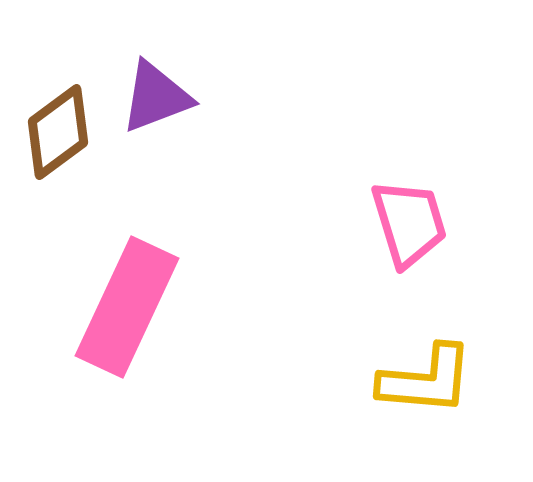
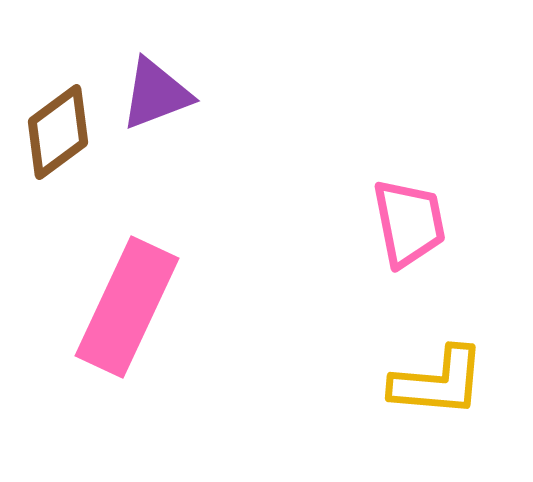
purple triangle: moved 3 px up
pink trapezoid: rotated 6 degrees clockwise
yellow L-shape: moved 12 px right, 2 px down
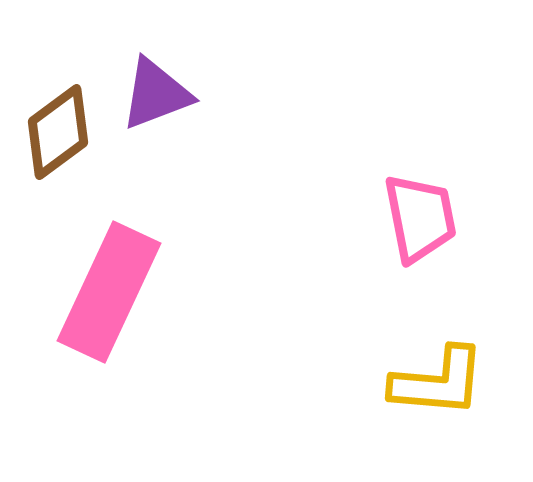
pink trapezoid: moved 11 px right, 5 px up
pink rectangle: moved 18 px left, 15 px up
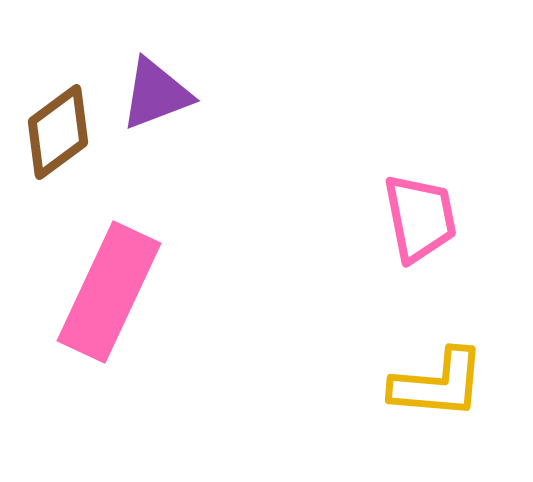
yellow L-shape: moved 2 px down
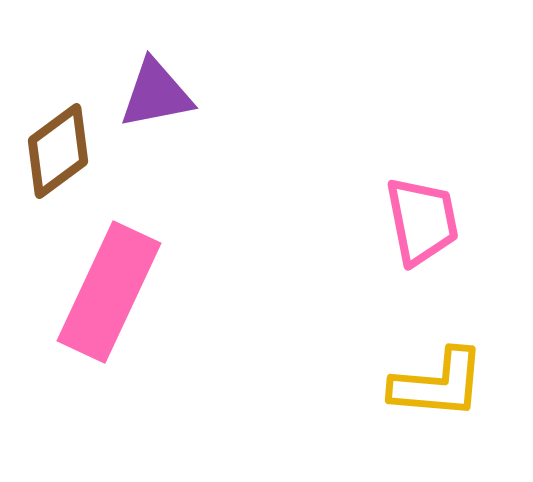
purple triangle: rotated 10 degrees clockwise
brown diamond: moved 19 px down
pink trapezoid: moved 2 px right, 3 px down
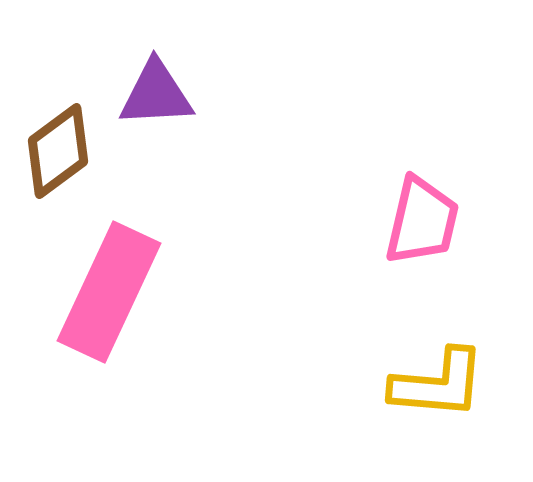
purple triangle: rotated 8 degrees clockwise
pink trapezoid: rotated 24 degrees clockwise
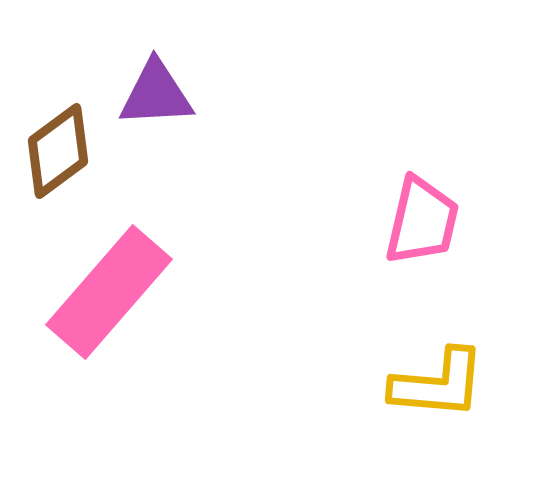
pink rectangle: rotated 16 degrees clockwise
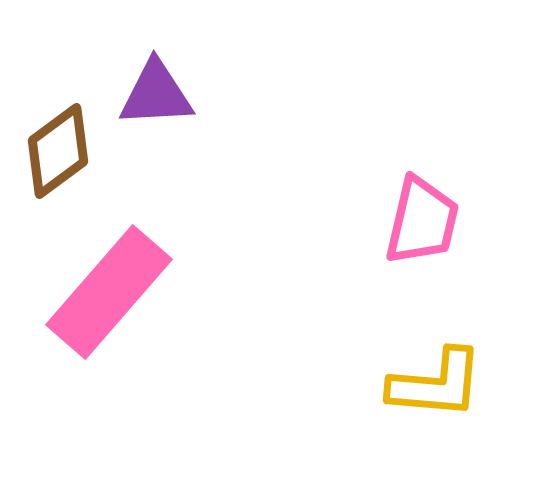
yellow L-shape: moved 2 px left
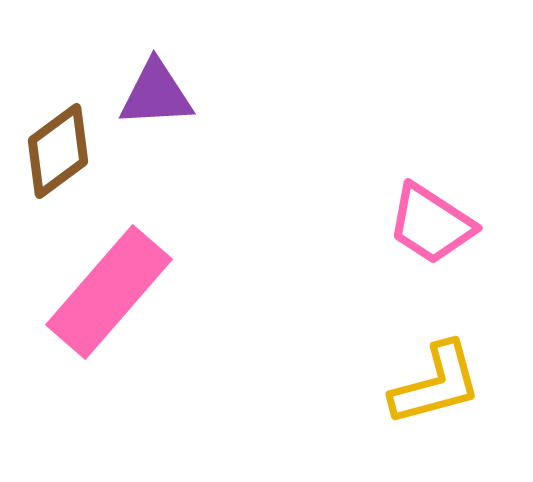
pink trapezoid: moved 9 px right, 3 px down; rotated 110 degrees clockwise
yellow L-shape: rotated 20 degrees counterclockwise
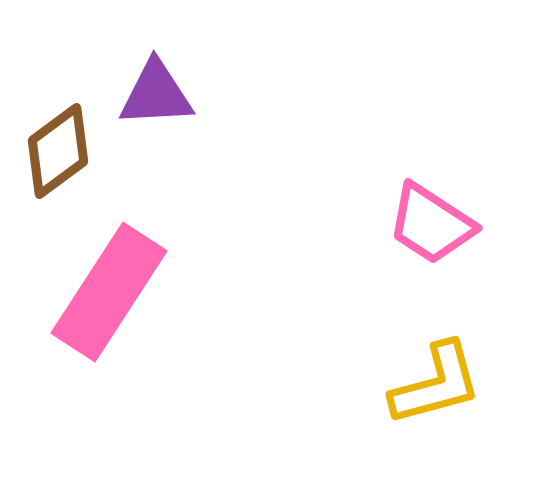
pink rectangle: rotated 8 degrees counterclockwise
